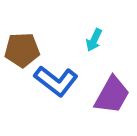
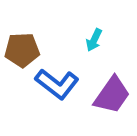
blue L-shape: moved 1 px right, 3 px down
purple trapezoid: rotated 6 degrees clockwise
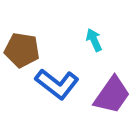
cyan arrow: rotated 130 degrees clockwise
brown pentagon: rotated 12 degrees clockwise
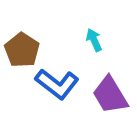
brown pentagon: rotated 24 degrees clockwise
purple trapezoid: moved 2 px left; rotated 114 degrees clockwise
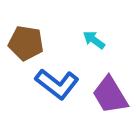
cyan arrow: rotated 30 degrees counterclockwise
brown pentagon: moved 4 px right, 7 px up; rotated 24 degrees counterclockwise
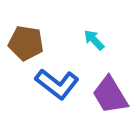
cyan arrow: rotated 10 degrees clockwise
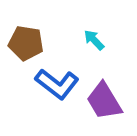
purple trapezoid: moved 6 px left, 6 px down
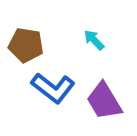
brown pentagon: moved 2 px down
blue L-shape: moved 4 px left, 4 px down
